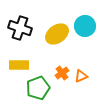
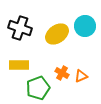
orange cross: rotated 24 degrees counterclockwise
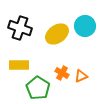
green pentagon: rotated 20 degrees counterclockwise
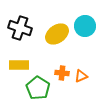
orange cross: rotated 24 degrees counterclockwise
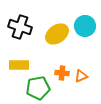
black cross: moved 1 px up
green pentagon: rotated 30 degrees clockwise
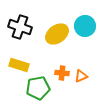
yellow rectangle: rotated 18 degrees clockwise
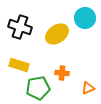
cyan circle: moved 8 px up
orange triangle: moved 7 px right, 12 px down
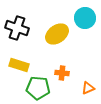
black cross: moved 3 px left, 1 px down
green pentagon: rotated 15 degrees clockwise
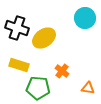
yellow ellipse: moved 13 px left, 4 px down
orange cross: moved 2 px up; rotated 32 degrees clockwise
orange triangle: rotated 32 degrees clockwise
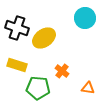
yellow rectangle: moved 2 px left
